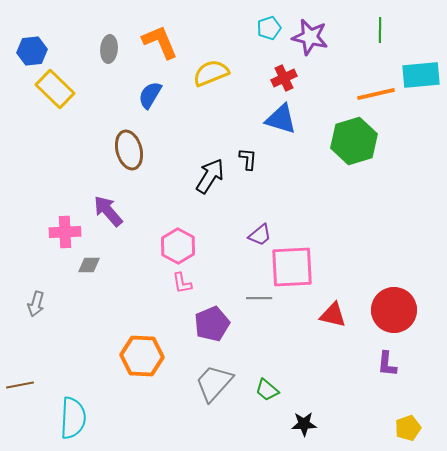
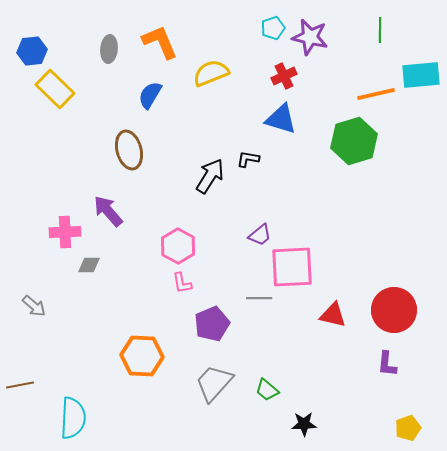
cyan pentagon: moved 4 px right
red cross: moved 2 px up
black L-shape: rotated 85 degrees counterclockwise
gray arrow: moved 2 px left, 2 px down; rotated 65 degrees counterclockwise
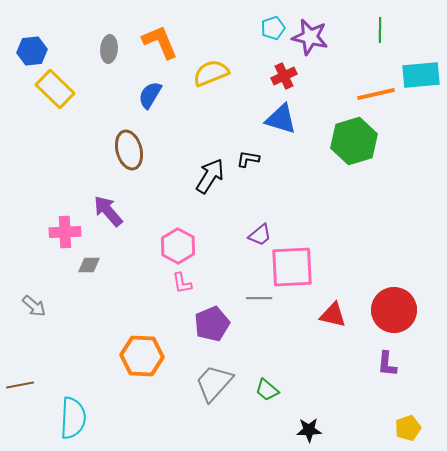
black star: moved 5 px right, 6 px down
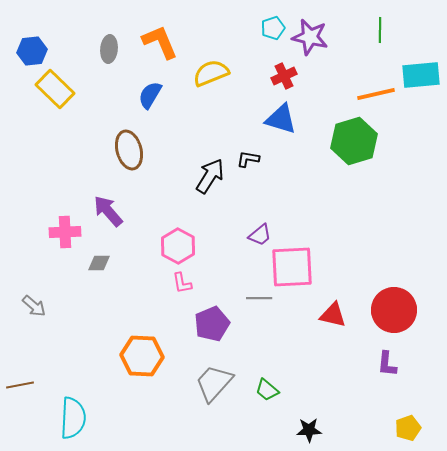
gray diamond: moved 10 px right, 2 px up
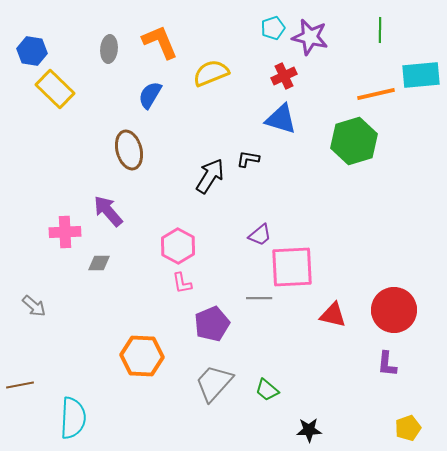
blue hexagon: rotated 16 degrees clockwise
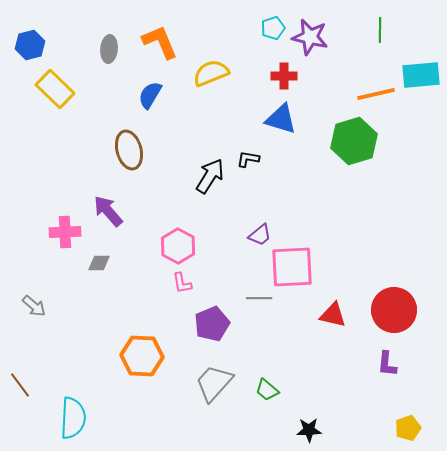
blue hexagon: moved 2 px left, 6 px up; rotated 24 degrees counterclockwise
red cross: rotated 25 degrees clockwise
brown line: rotated 64 degrees clockwise
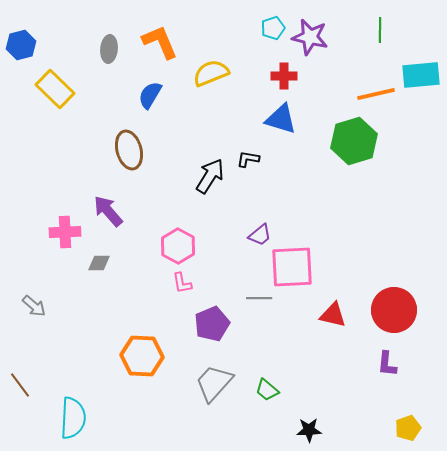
blue hexagon: moved 9 px left
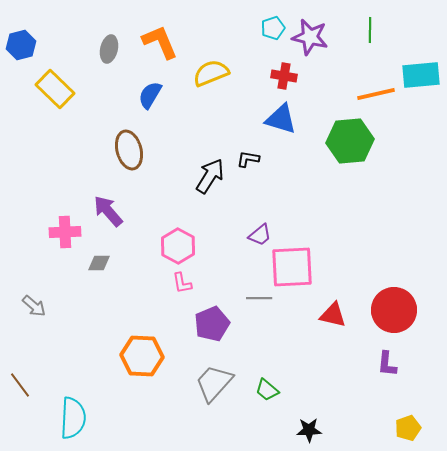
green line: moved 10 px left
gray ellipse: rotated 8 degrees clockwise
red cross: rotated 10 degrees clockwise
green hexagon: moved 4 px left; rotated 12 degrees clockwise
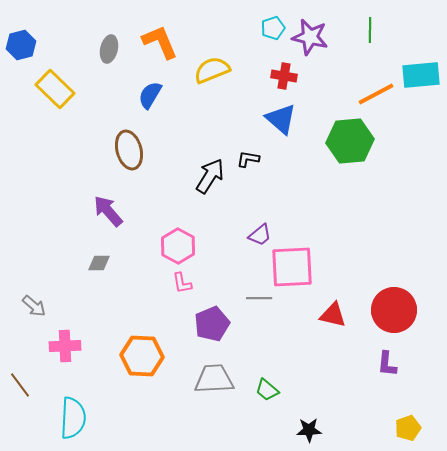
yellow semicircle: moved 1 px right, 3 px up
orange line: rotated 15 degrees counterclockwise
blue triangle: rotated 24 degrees clockwise
pink cross: moved 114 px down
gray trapezoid: moved 4 px up; rotated 45 degrees clockwise
